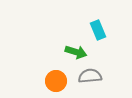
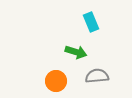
cyan rectangle: moved 7 px left, 8 px up
gray semicircle: moved 7 px right
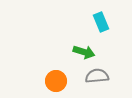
cyan rectangle: moved 10 px right
green arrow: moved 8 px right
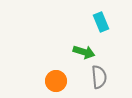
gray semicircle: moved 2 px right, 1 px down; rotated 90 degrees clockwise
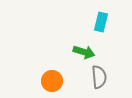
cyan rectangle: rotated 36 degrees clockwise
orange circle: moved 4 px left
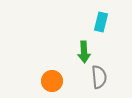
green arrow: rotated 70 degrees clockwise
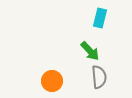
cyan rectangle: moved 1 px left, 4 px up
green arrow: moved 6 px right, 1 px up; rotated 40 degrees counterclockwise
